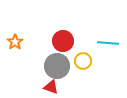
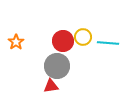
orange star: moved 1 px right
yellow circle: moved 24 px up
red triangle: moved 1 px up; rotated 28 degrees counterclockwise
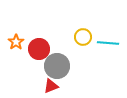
red circle: moved 24 px left, 8 px down
red triangle: rotated 14 degrees counterclockwise
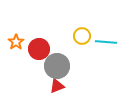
yellow circle: moved 1 px left, 1 px up
cyan line: moved 2 px left, 1 px up
red triangle: moved 6 px right
